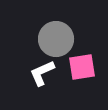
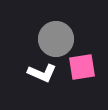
white L-shape: rotated 132 degrees counterclockwise
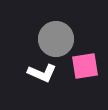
pink square: moved 3 px right, 1 px up
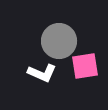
gray circle: moved 3 px right, 2 px down
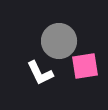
white L-shape: moved 2 px left; rotated 40 degrees clockwise
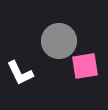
white L-shape: moved 20 px left
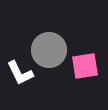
gray circle: moved 10 px left, 9 px down
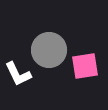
white L-shape: moved 2 px left, 1 px down
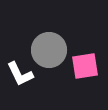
white L-shape: moved 2 px right
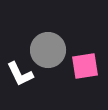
gray circle: moved 1 px left
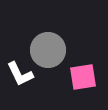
pink square: moved 2 px left, 11 px down
